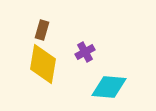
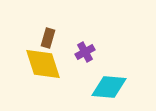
brown rectangle: moved 6 px right, 8 px down
yellow diamond: rotated 27 degrees counterclockwise
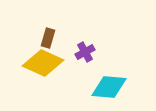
yellow diamond: moved 1 px up; rotated 48 degrees counterclockwise
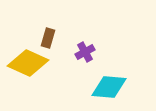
yellow diamond: moved 15 px left
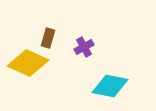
purple cross: moved 1 px left, 5 px up
cyan diamond: moved 1 px right, 1 px up; rotated 6 degrees clockwise
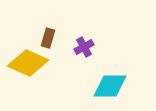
cyan diamond: rotated 12 degrees counterclockwise
